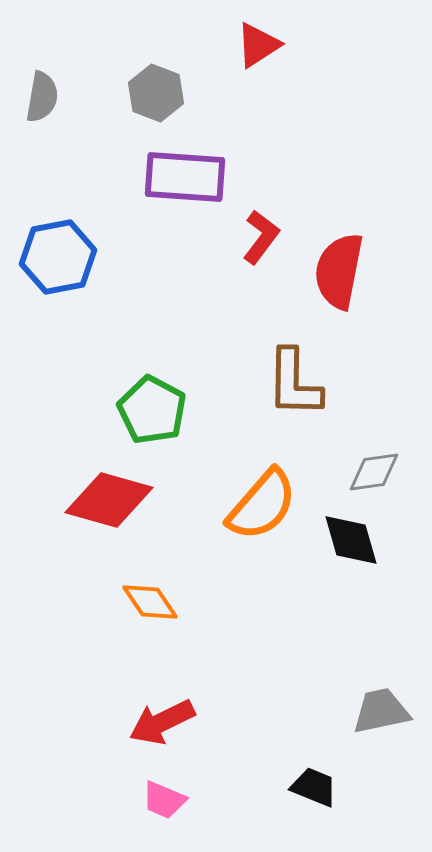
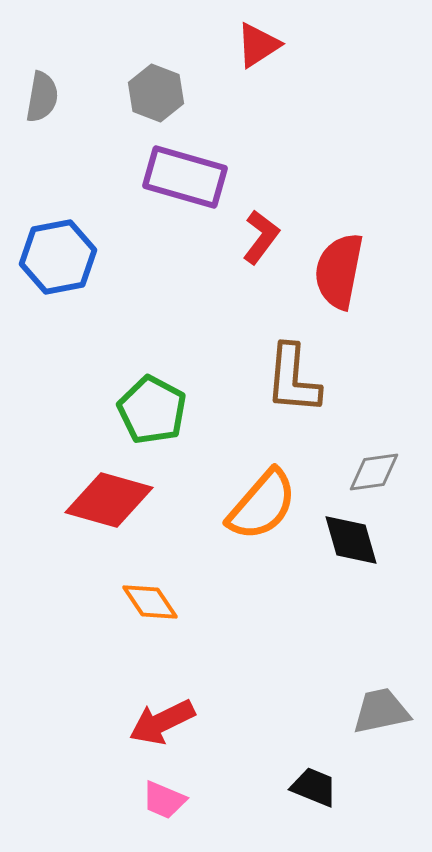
purple rectangle: rotated 12 degrees clockwise
brown L-shape: moved 1 px left, 4 px up; rotated 4 degrees clockwise
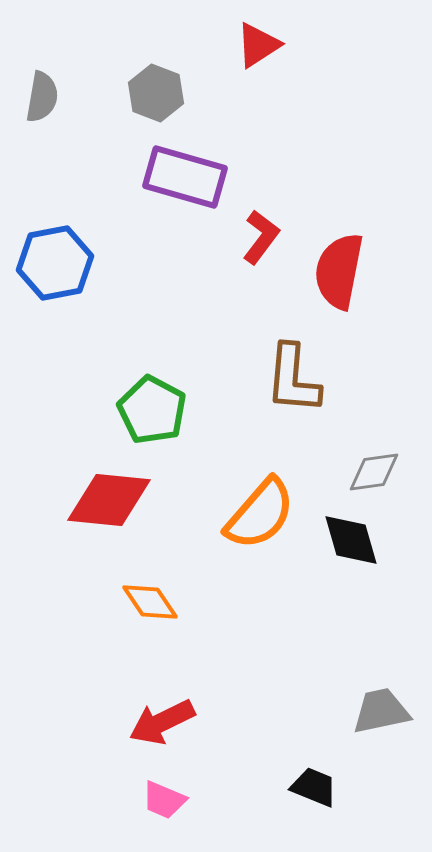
blue hexagon: moved 3 px left, 6 px down
red diamond: rotated 10 degrees counterclockwise
orange semicircle: moved 2 px left, 9 px down
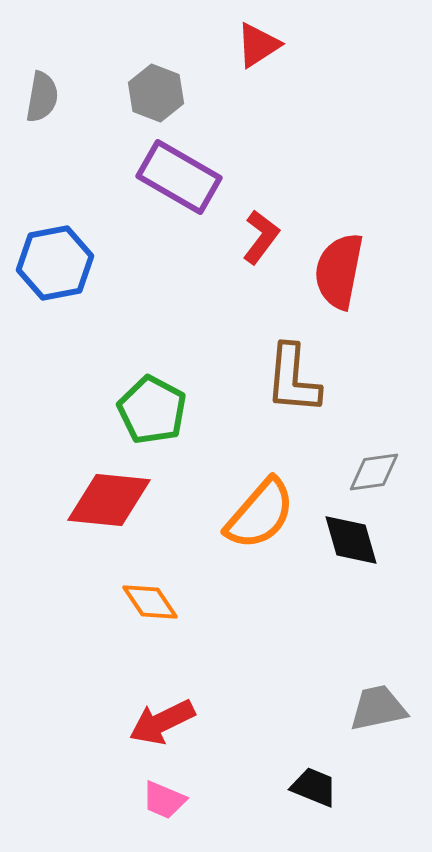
purple rectangle: moved 6 px left; rotated 14 degrees clockwise
gray trapezoid: moved 3 px left, 3 px up
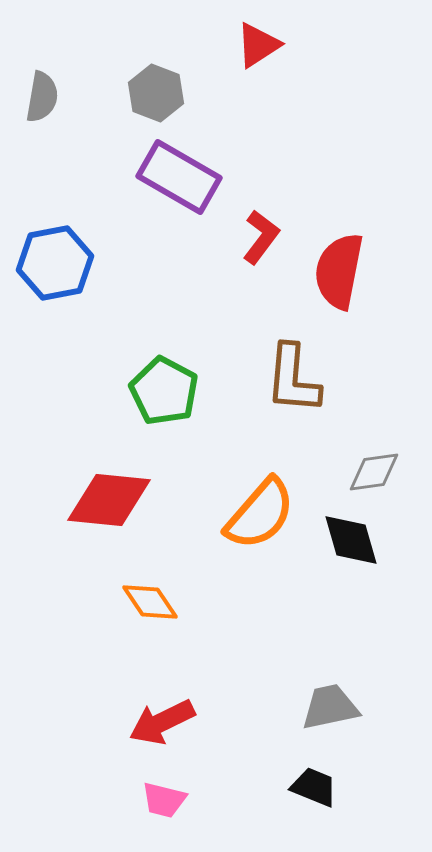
green pentagon: moved 12 px right, 19 px up
gray trapezoid: moved 48 px left, 1 px up
pink trapezoid: rotated 9 degrees counterclockwise
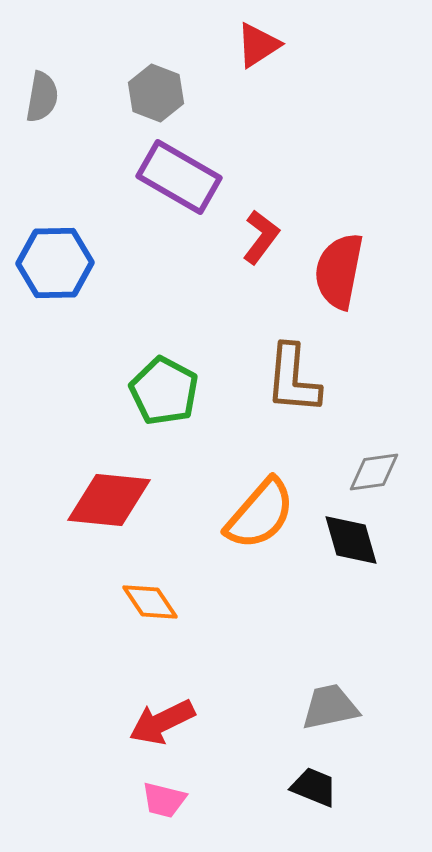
blue hexagon: rotated 10 degrees clockwise
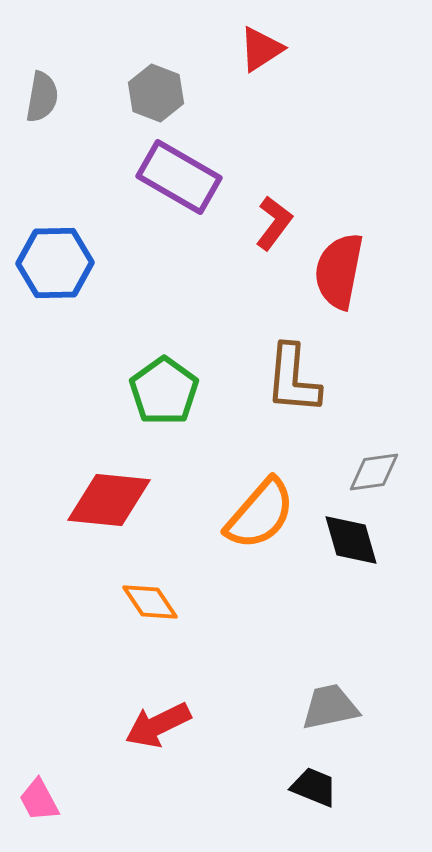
red triangle: moved 3 px right, 4 px down
red L-shape: moved 13 px right, 14 px up
green pentagon: rotated 8 degrees clockwise
red arrow: moved 4 px left, 3 px down
pink trapezoid: moved 125 px left; rotated 48 degrees clockwise
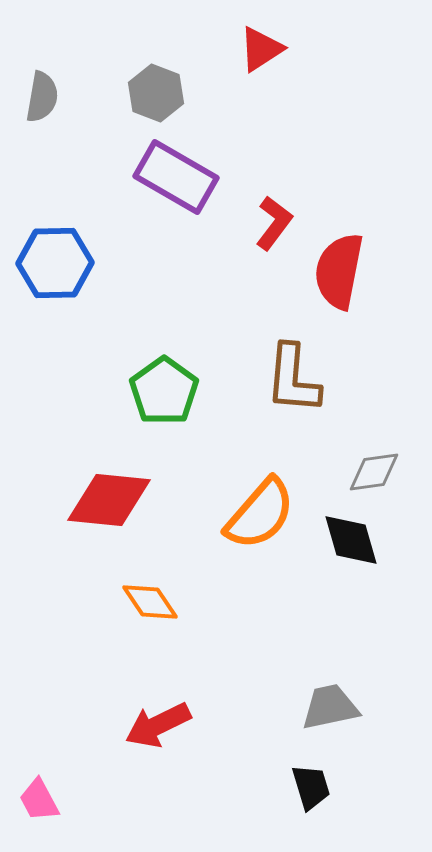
purple rectangle: moved 3 px left
black trapezoid: moved 3 px left; rotated 51 degrees clockwise
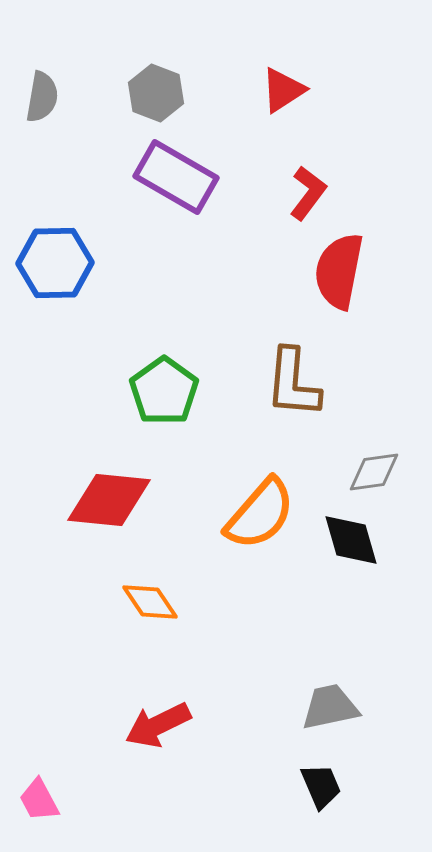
red triangle: moved 22 px right, 41 px down
red L-shape: moved 34 px right, 30 px up
brown L-shape: moved 4 px down
black trapezoid: moved 10 px right, 1 px up; rotated 6 degrees counterclockwise
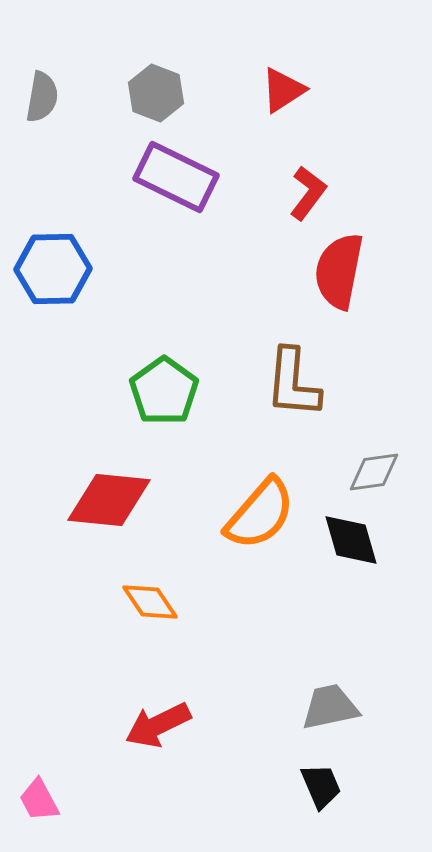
purple rectangle: rotated 4 degrees counterclockwise
blue hexagon: moved 2 px left, 6 px down
